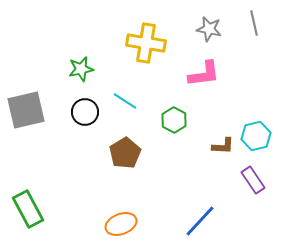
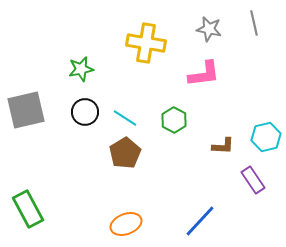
cyan line: moved 17 px down
cyan hexagon: moved 10 px right, 1 px down
orange ellipse: moved 5 px right
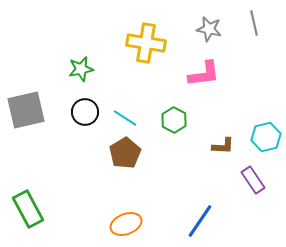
blue line: rotated 9 degrees counterclockwise
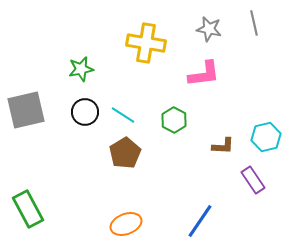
cyan line: moved 2 px left, 3 px up
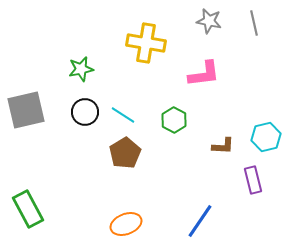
gray star: moved 8 px up
purple rectangle: rotated 20 degrees clockwise
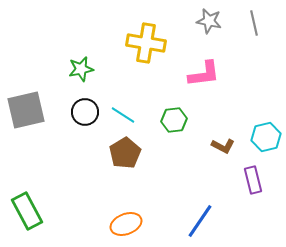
green hexagon: rotated 25 degrees clockwise
brown L-shape: rotated 25 degrees clockwise
green rectangle: moved 1 px left, 2 px down
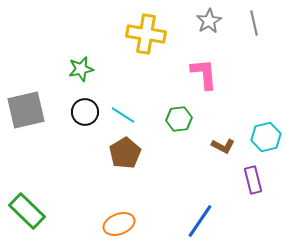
gray star: rotated 30 degrees clockwise
yellow cross: moved 9 px up
pink L-shape: rotated 88 degrees counterclockwise
green hexagon: moved 5 px right, 1 px up
green rectangle: rotated 18 degrees counterclockwise
orange ellipse: moved 7 px left
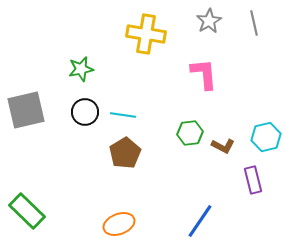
cyan line: rotated 25 degrees counterclockwise
green hexagon: moved 11 px right, 14 px down
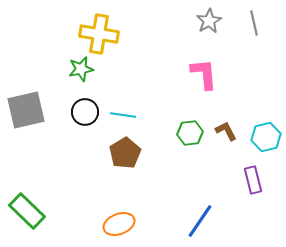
yellow cross: moved 47 px left
brown L-shape: moved 3 px right, 15 px up; rotated 145 degrees counterclockwise
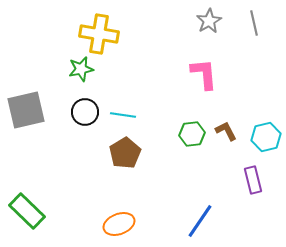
green hexagon: moved 2 px right, 1 px down
